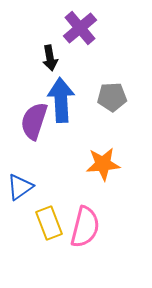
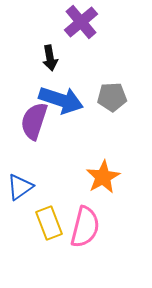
purple cross: moved 1 px right, 6 px up
blue arrow: rotated 111 degrees clockwise
orange star: moved 13 px down; rotated 24 degrees counterclockwise
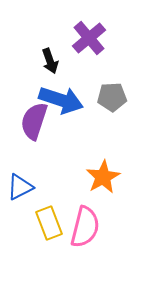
purple cross: moved 8 px right, 16 px down
black arrow: moved 3 px down; rotated 10 degrees counterclockwise
blue triangle: rotated 8 degrees clockwise
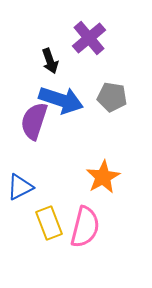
gray pentagon: rotated 12 degrees clockwise
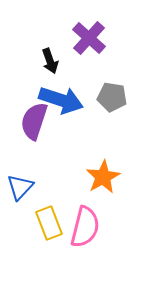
purple cross: rotated 8 degrees counterclockwise
blue triangle: rotated 20 degrees counterclockwise
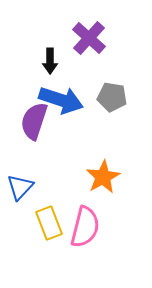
black arrow: rotated 20 degrees clockwise
